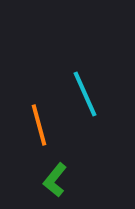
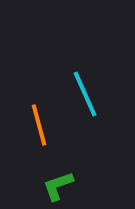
green L-shape: moved 3 px right, 6 px down; rotated 32 degrees clockwise
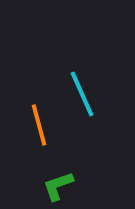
cyan line: moved 3 px left
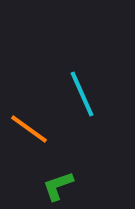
orange line: moved 10 px left, 4 px down; rotated 39 degrees counterclockwise
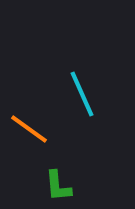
green L-shape: rotated 76 degrees counterclockwise
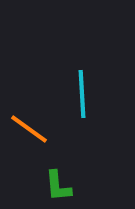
cyan line: rotated 21 degrees clockwise
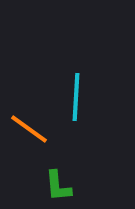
cyan line: moved 6 px left, 3 px down; rotated 6 degrees clockwise
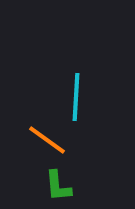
orange line: moved 18 px right, 11 px down
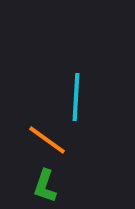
green L-shape: moved 13 px left; rotated 24 degrees clockwise
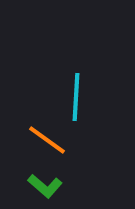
green L-shape: rotated 68 degrees counterclockwise
